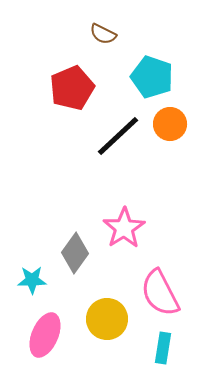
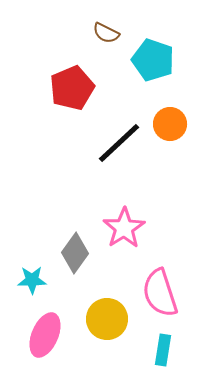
brown semicircle: moved 3 px right, 1 px up
cyan pentagon: moved 1 px right, 17 px up
black line: moved 1 px right, 7 px down
pink semicircle: rotated 9 degrees clockwise
cyan rectangle: moved 2 px down
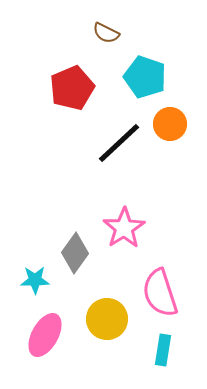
cyan pentagon: moved 8 px left, 17 px down
cyan star: moved 3 px right
pink ellipse: rotated 6 degrees clockwise
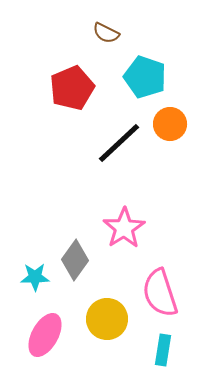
gray diamond: moved 7 px down
cyan star: moved 3 px up
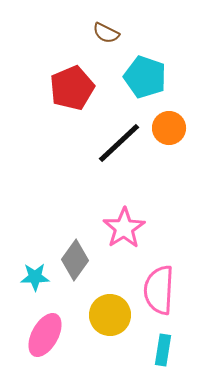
orange circle: moved 1 px left, 4 px down
pink semicircle: moved 1 px left, 3 px up; rotated 21 degrees clockwise
yellow circle: moved 3 px right, 4 px up
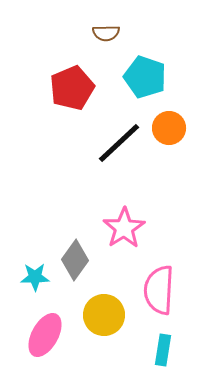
brown semicircle: rotated 28 degrees counterclockwise
yellow circle: moved 6 px left
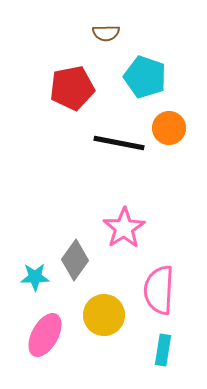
red pentagon: rotated 12 degrees clockwise
black line: rotated 54 degrees clockwise
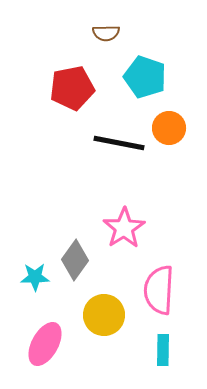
pink ellipse: moved 9 px down
cyan rectangle: rotated 8 degrees counterclockwise
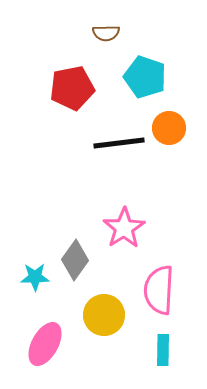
black line: rotated 18 degrees counterclockwise
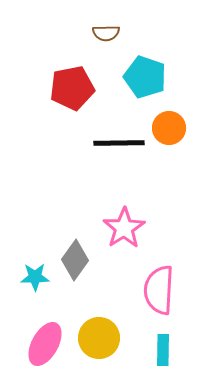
black line: rotated 6 degrees clockwise
yellow circle: moved 5 px left, 23 px down
